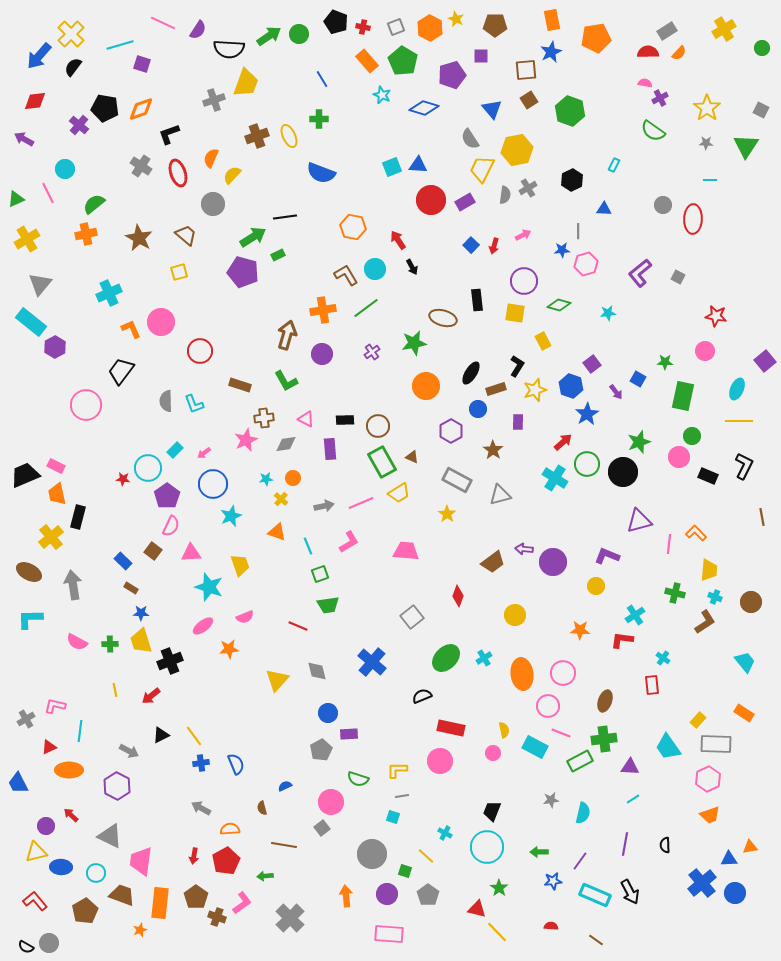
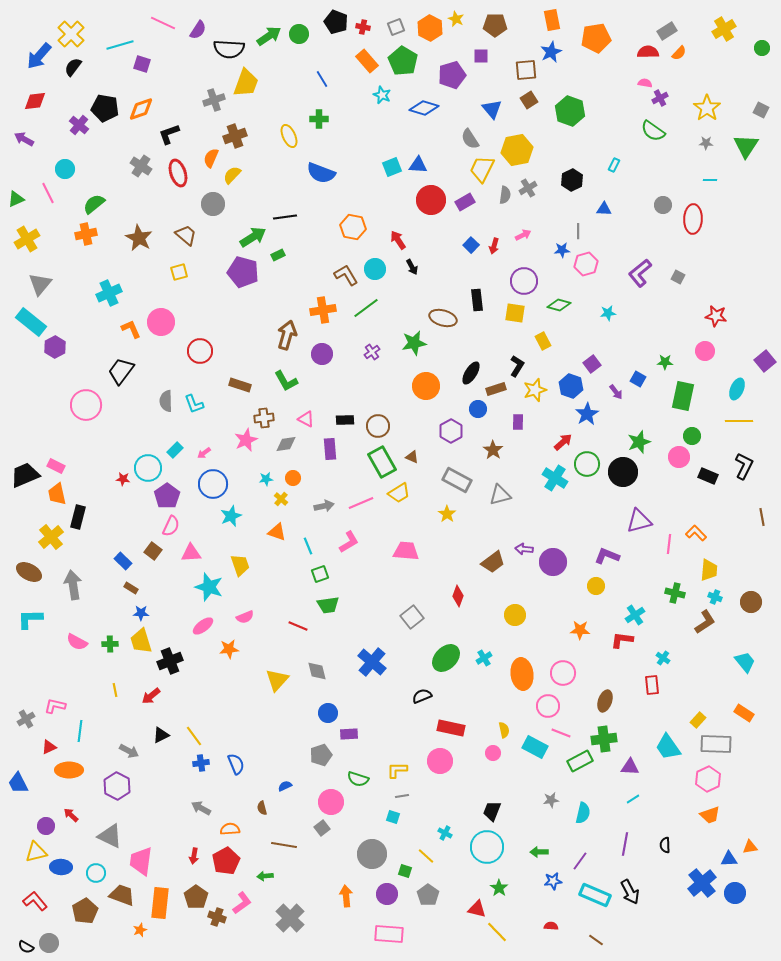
brown cross at (257, 136): moved 22 px left
gray pentagon at (321, 750): moved 5 px down; rotated 10 degrees clockwise
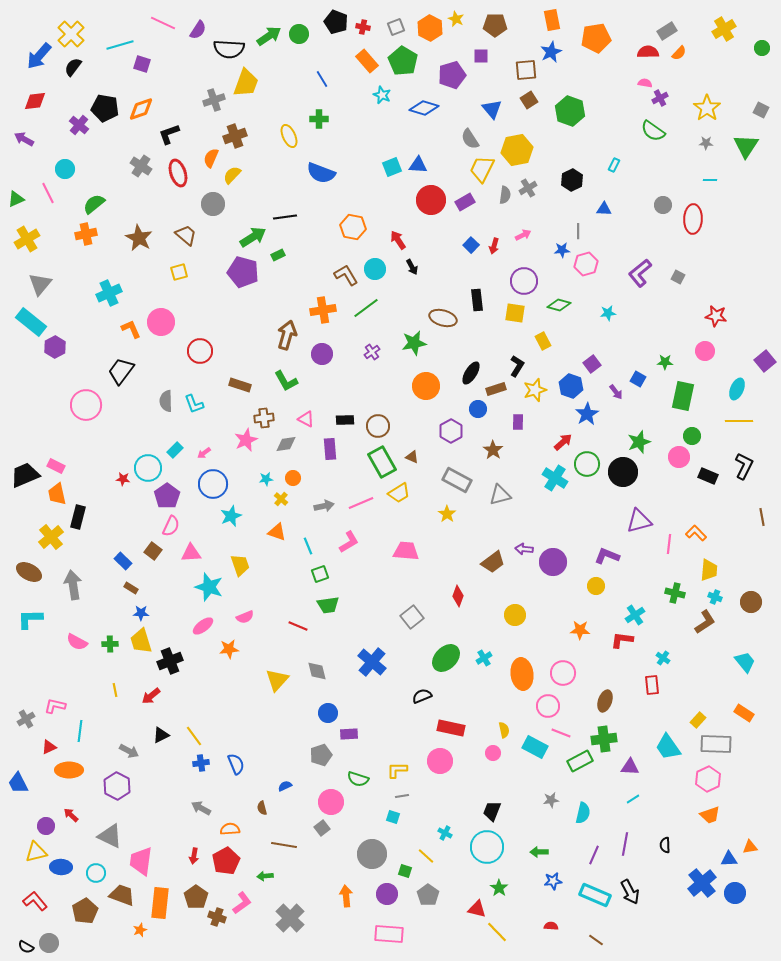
purple line at (580, 861): moved 14 px right, 6 px up; rotated 12 degrees counterclockwise
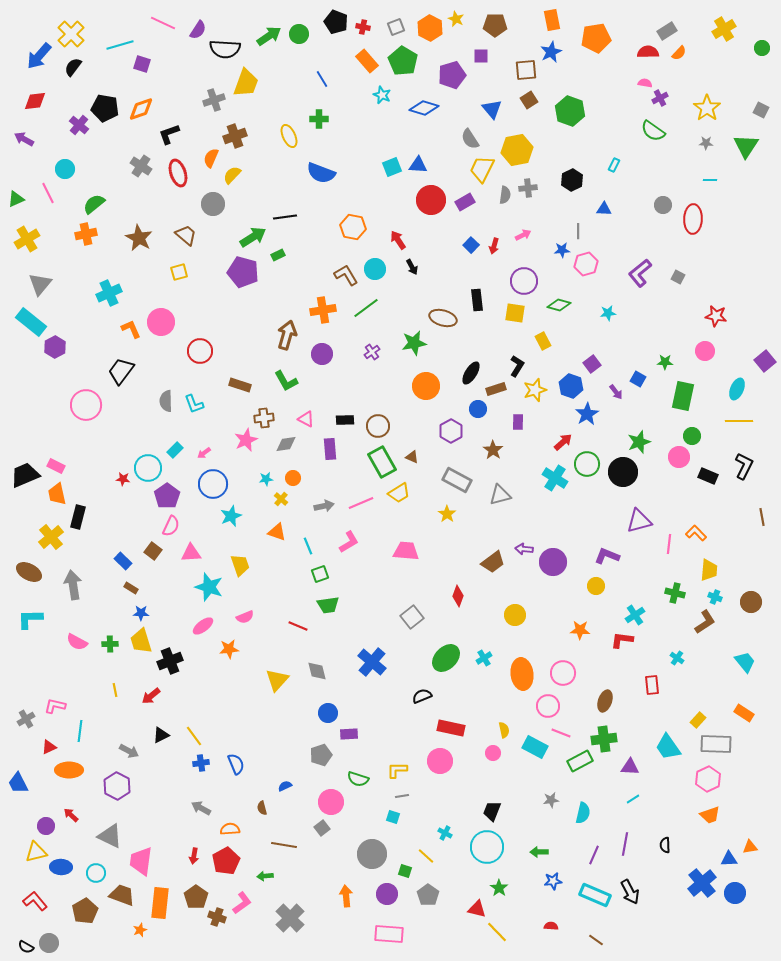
black semicircle at (229, 49): moved 4 px left
gray cross at (528, 188): rotated 24 degrees clockwise
cyan cross at (663, 658): moved 14 px right
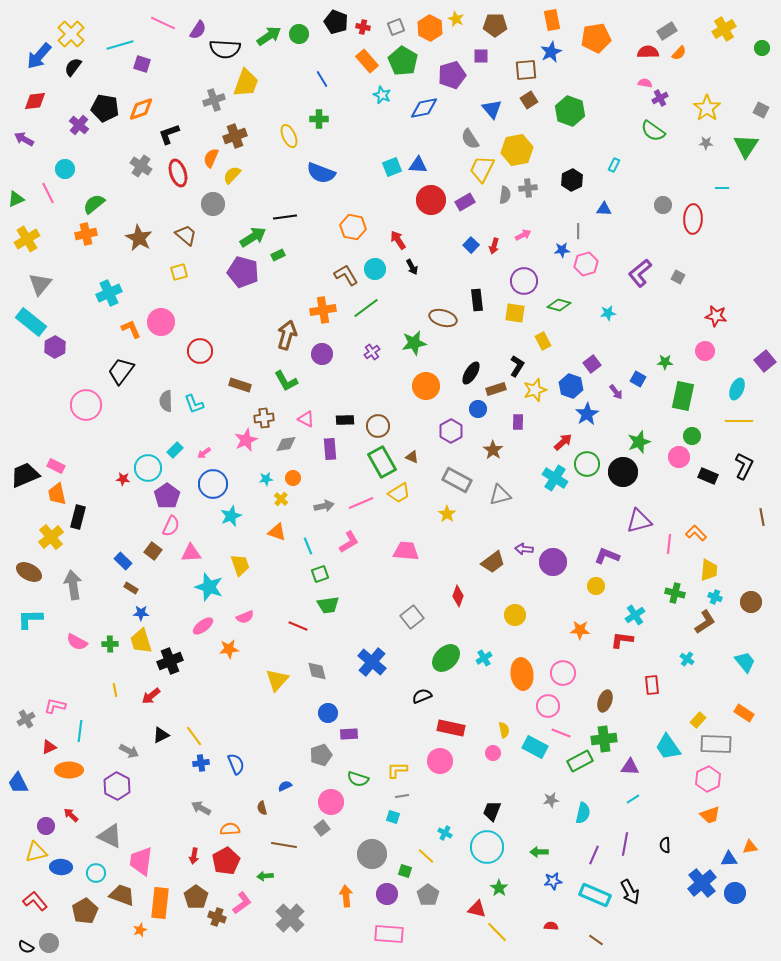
blue diamond at (424, 108): rotated 28 degrees counterclockwise
cyan line at (710, 180): moved 12 px right, 8 px down
cyan cross at (677, 658): moved 10 px right, 1 px down
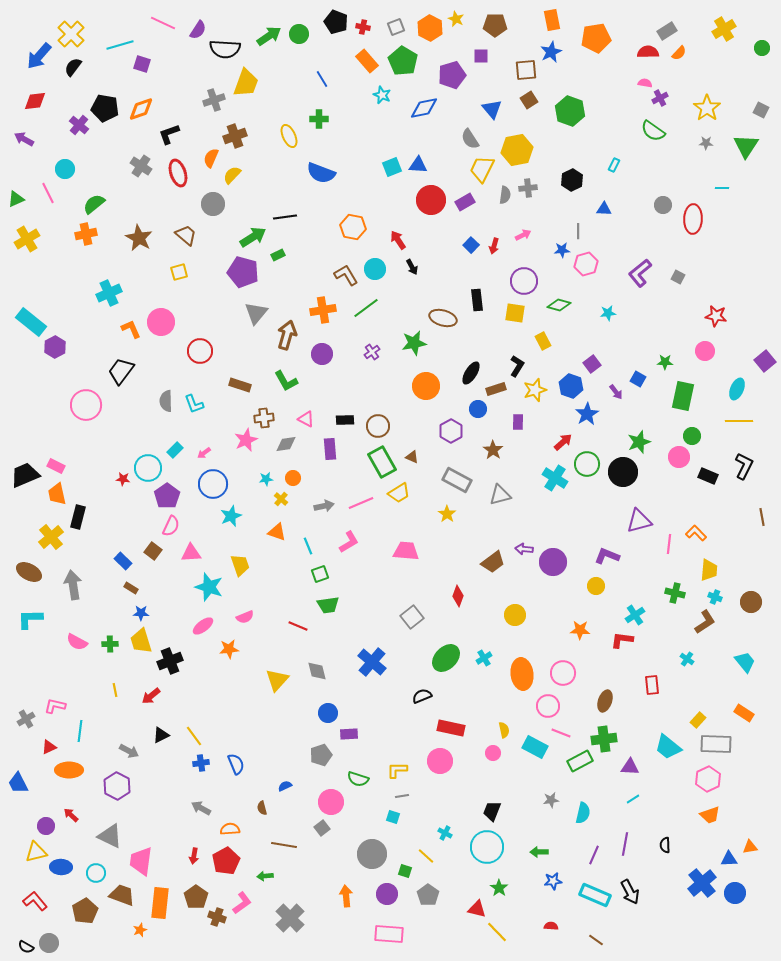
gray triangle at (40, 284): moved 216 px right, 29 px down
cyan trapezoid at (668, 747): rotated 16 degrees counterclockwise
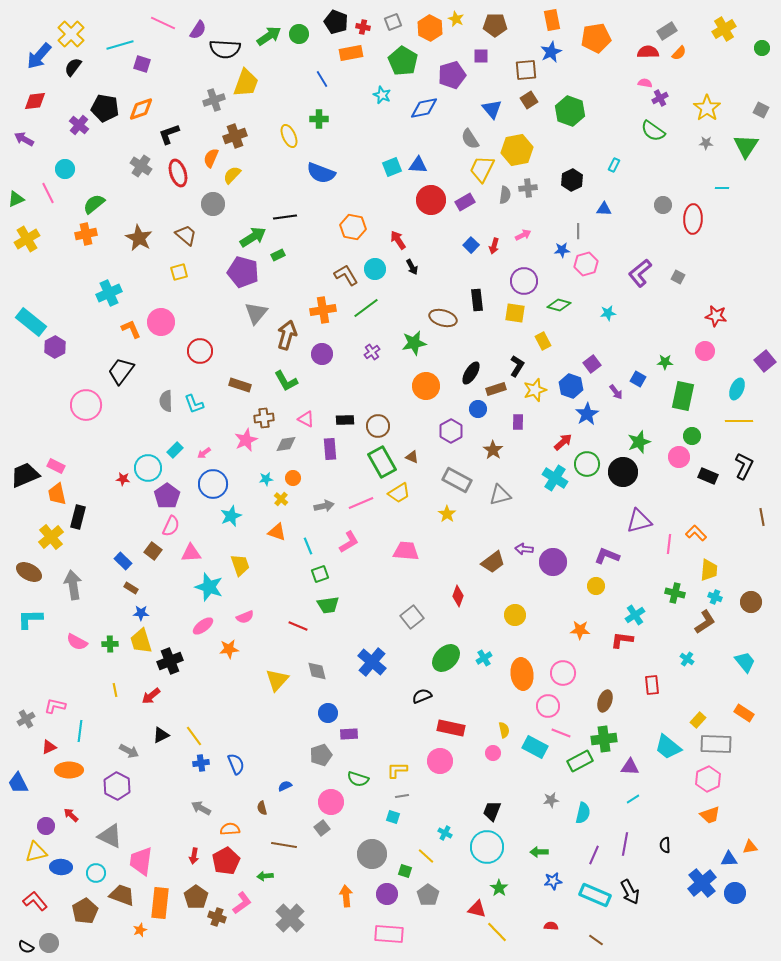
gray square at (396, 27): moved 3 px left, 5 px up
orange rectangle at (367, 61): moved 16 px left, 8 px up; rotated 60 degrees counterclockwise
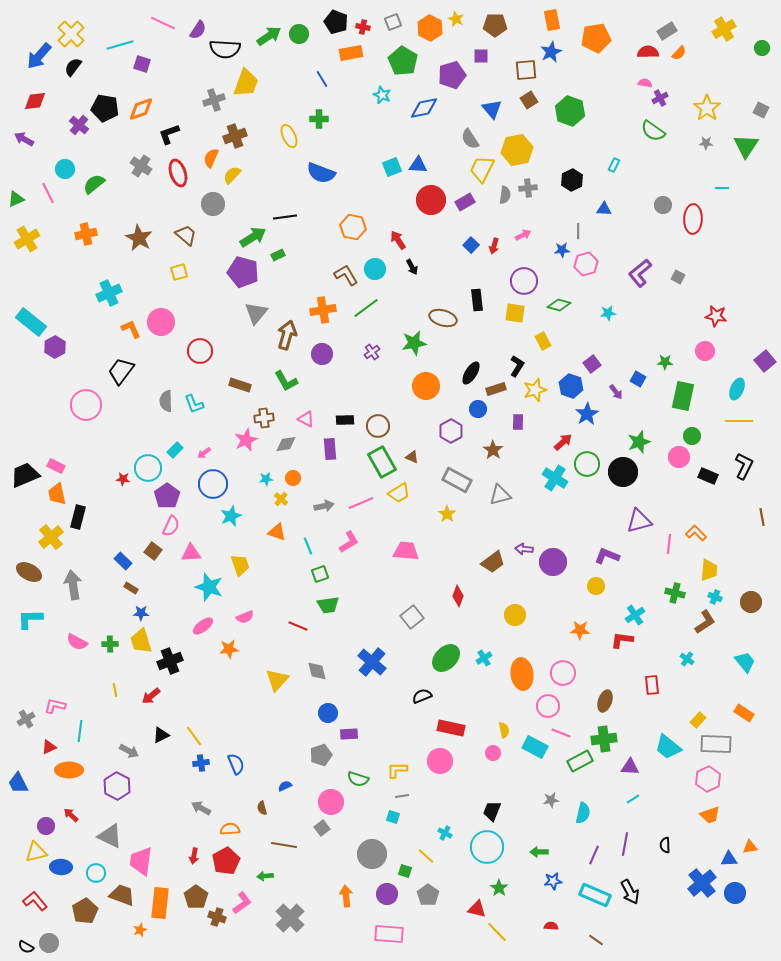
green semicircle at (94, 204): moved 20 px up
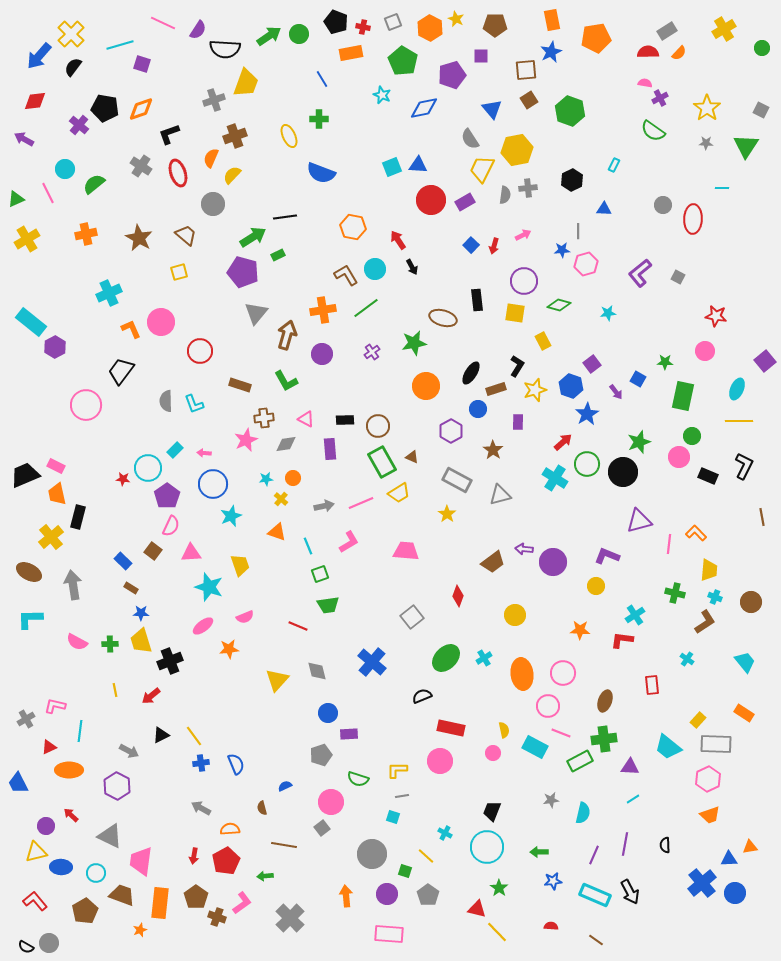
pink arrow at (204, 453): rotated 40 degrees clockwise
